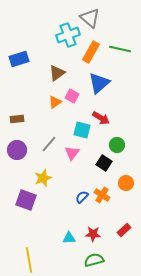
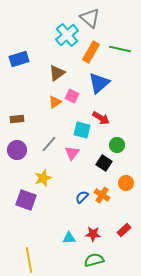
cyan cross: moved 1 px left; rotated 20 degrees counterclockwise
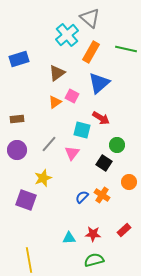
green line: moved 6 px right
orange circle: moved 3 px right, 1 px up
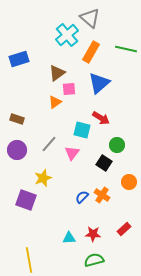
pink square: moved 3 px left, 7 px up; rotated 32 degrees counterclockwise
brown rectangle: rotated 24 degrees clockwise
red rectangle: moved 1 px up
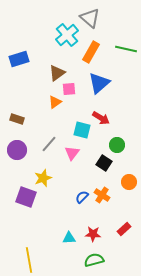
purple square: moved 3 px up
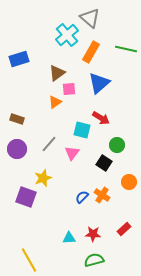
purple circle: moved 1 px up
yellow line: rotated 20 degrees counterclockwise
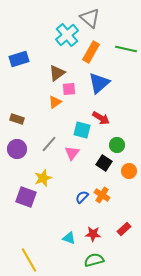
orange circle: moved 11 px up
cyan triangle: rotated 24 degrees clockwise
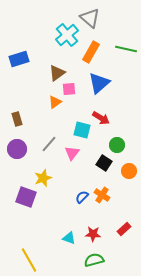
brown rectangle: rotated 56 degrees clockwise
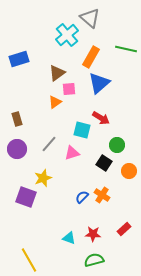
orange rectangle: moved 5 px down
pink triangle: rotated 35 degrees clockwise
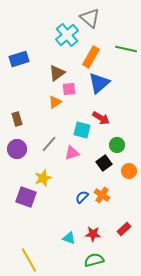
black square: rotated 21 degrees clockwise
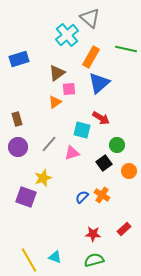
purple circle: moved 1 px right, 2 px up
cyan triangle: moved 14 px left, 19 px down
